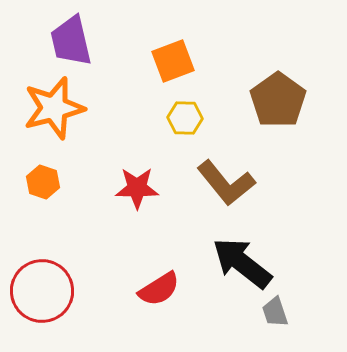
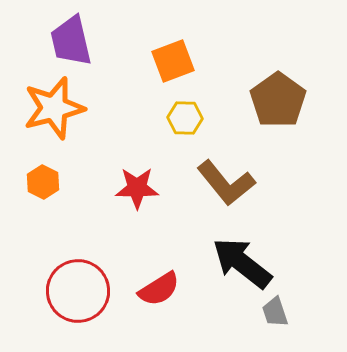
orange hexagon: rotated 8 degrees clockwise
red circle: moved 36 px right
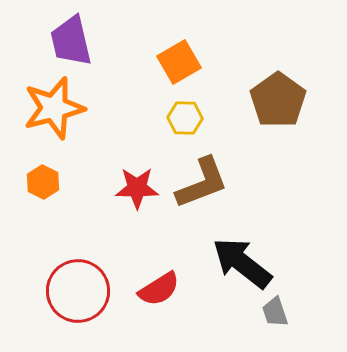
orange square: moved 6 px right, 1 px down; rotated 9 degrees counterclockwise
brown L-shape: moved 24 px left; rotated 72 degrees counterclockwise
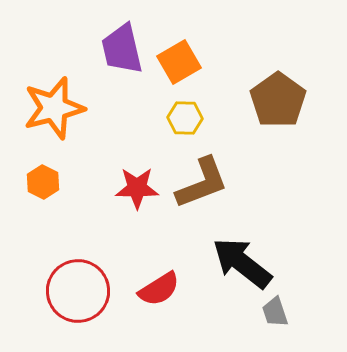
purple trapezoid: moved 51 px right, 8 px down
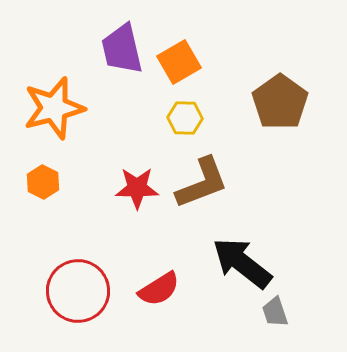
brown pentagon: moved 2 px right, 2 px down
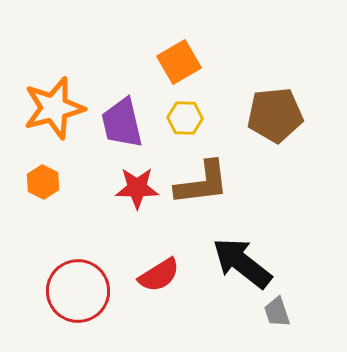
purple trapezoid: moved 74 px down
brown pentagon: moved 5 px left, 13 px down; rotated 30 degrees clockwise
brown L-shape: rotated 14 degrees clockwise
red semicircle: moved 14 px up
gray trapezoid: moved 2 px right
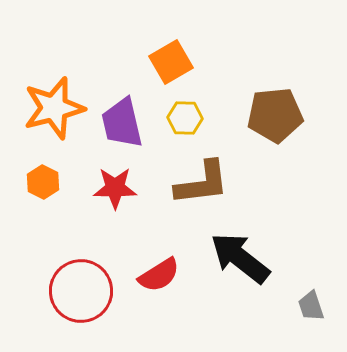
orange square: moved 8 px left
red star: moved 22 px left
black arrow: moved 2 px left, 5 px up
red circle: moved 3 px right
gray trapezoid: moved 34 px right, 6 px up
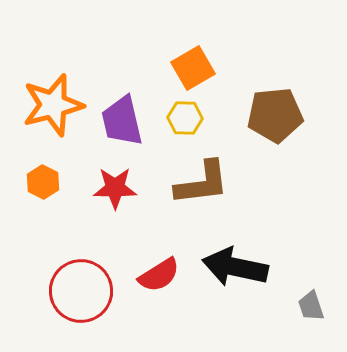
orange square: moved 22 px right, 6 px down
orange star: moved 1 px left, 3 px up
purple trapezoid: moved 2 px up
black arrow: moved 5 px left, 9 px down; rotated 26 degrees counterclockwise
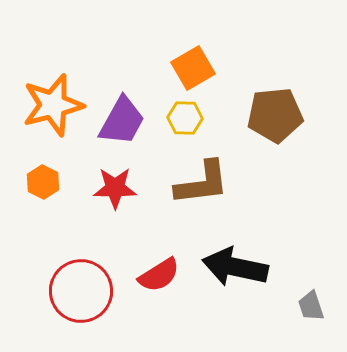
purple trapezoid: rotated 138 degrees counterclockwise
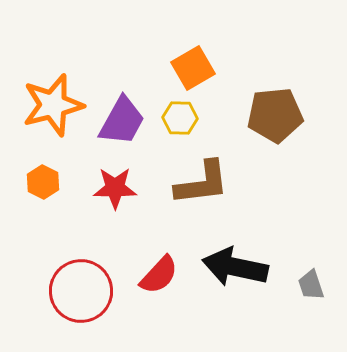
yellow hexagon: moved 5 px left
red semicircle: rotated 15 degrees counterclockwise
gray trapezoid: moved 21 px up
